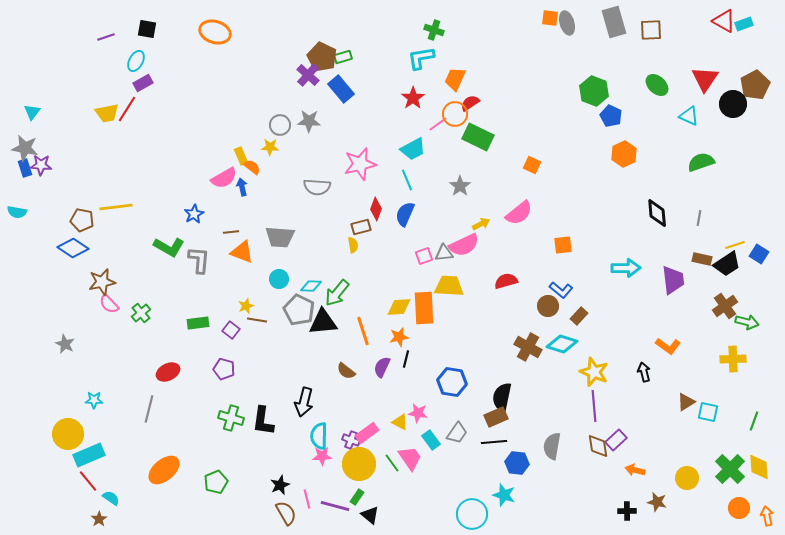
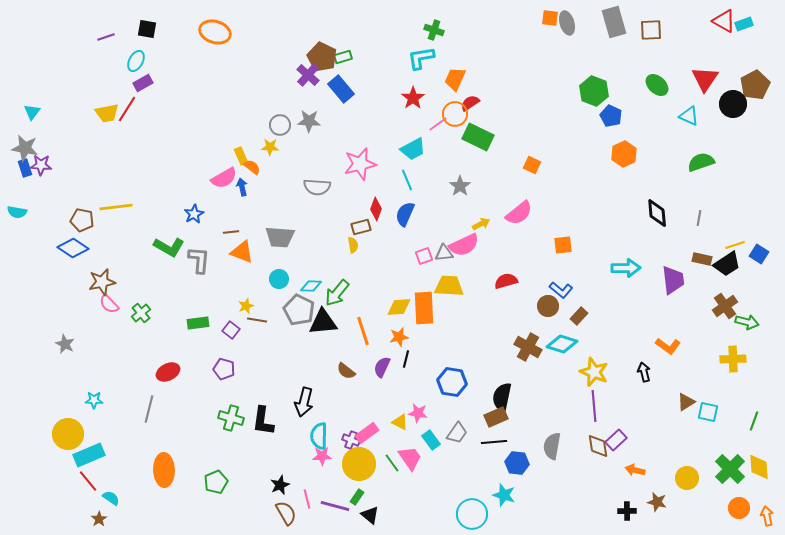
orange ellipse at (164, 470): rotated 52 degrees counterclockwise
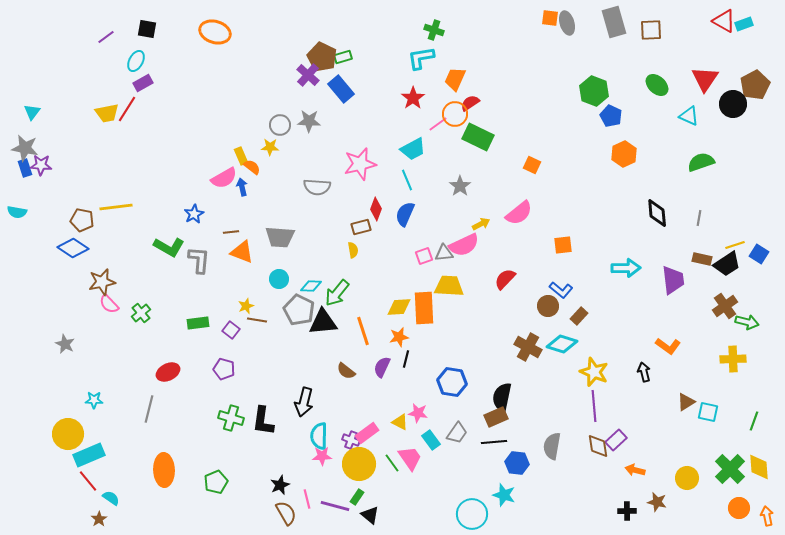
purple line at (106, 37): rotated 18 degrees counterclockwise
yellow semicircle at (353, 245): moved 5 px down
red semicircle at (506, 281): moved 1 px left, 2 px up; rotated 30 degrees counterclockwise
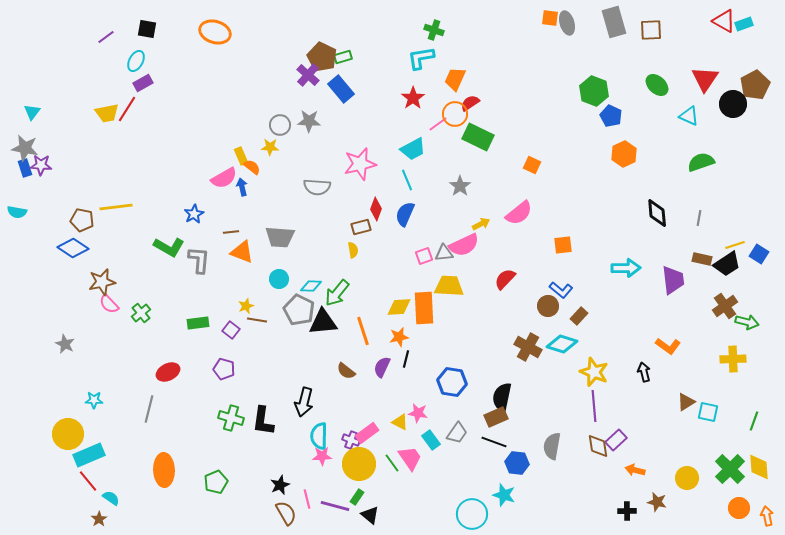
black line at (494, 442): rotated 25 degrees clockwise
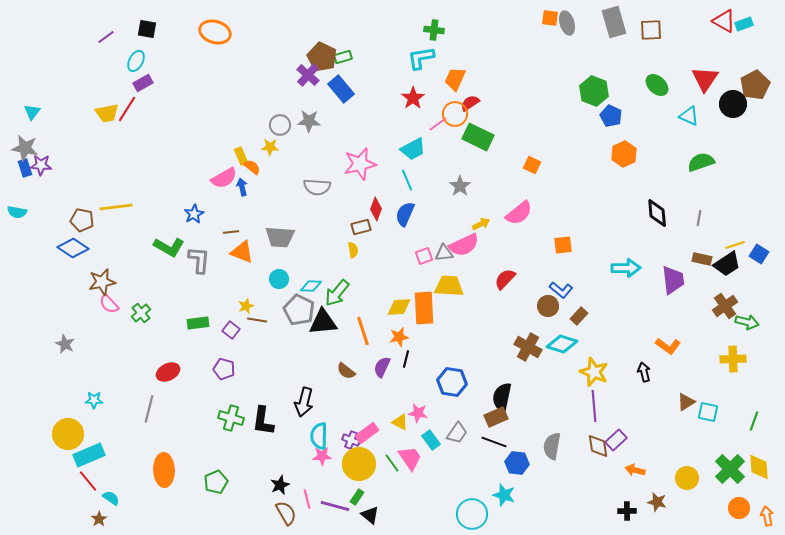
green cross at (434, 30): rotated 12 degrees counterclockwise
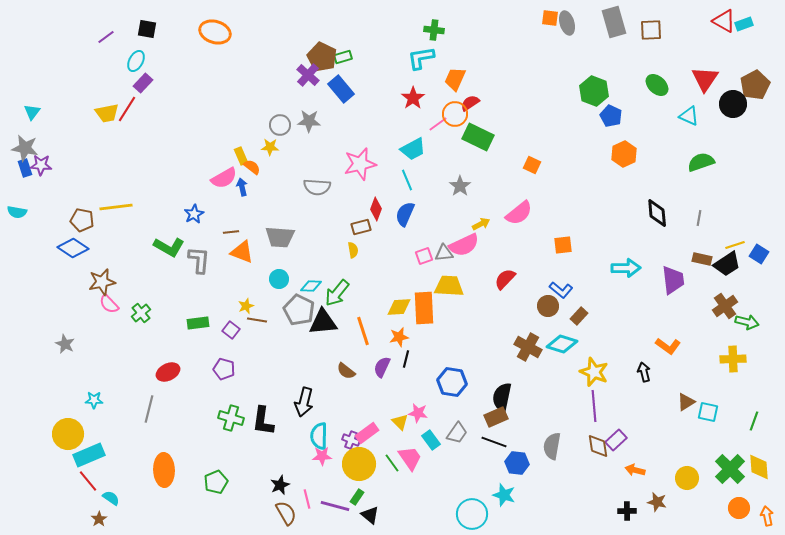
purple rectangle at (143, 83): rotated 18 degrees counterclockwise
yellow triangle at (400, 422): rotated 18 degrees clockwise
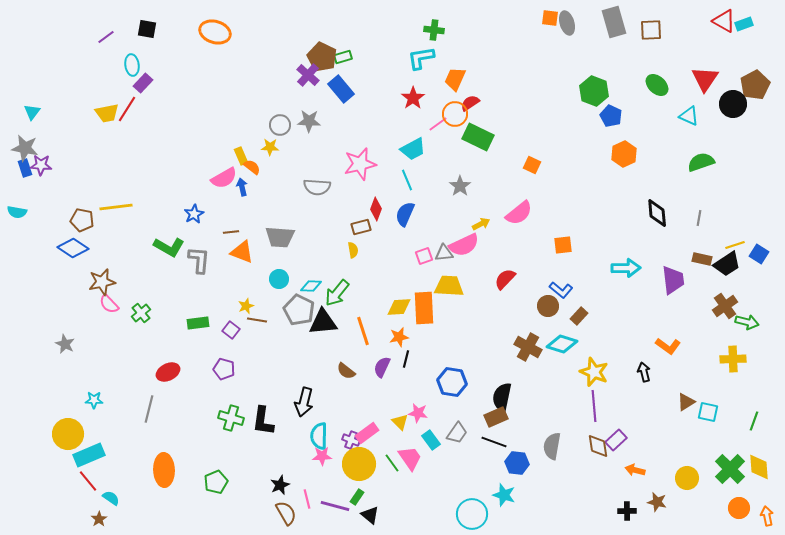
cyan ellipse at (136, 61): moved 4 px left, 4 px down; rotated 35 degrees counterclockwise
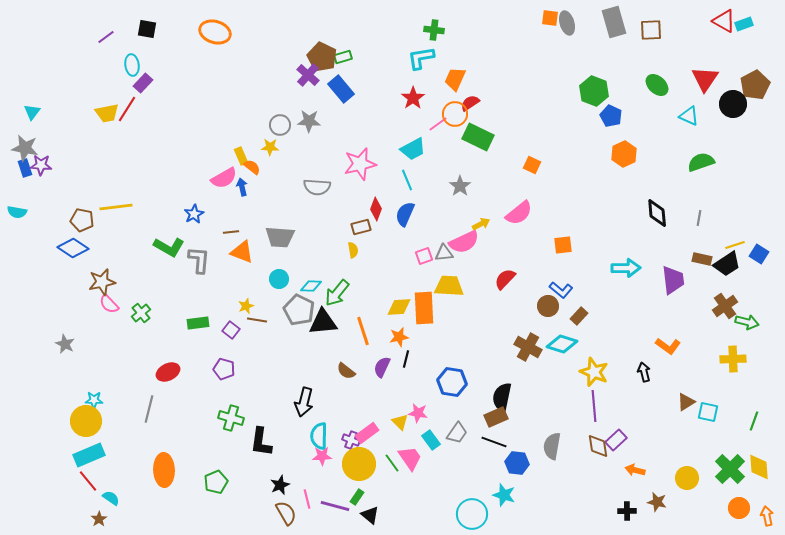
pink semicircle at (464, 245): moved 3 px up
black L-shape at (263, 421): moved 2 px left, 21 px down
yellow circle at (68, 434): moved 18 px right, 13 px up
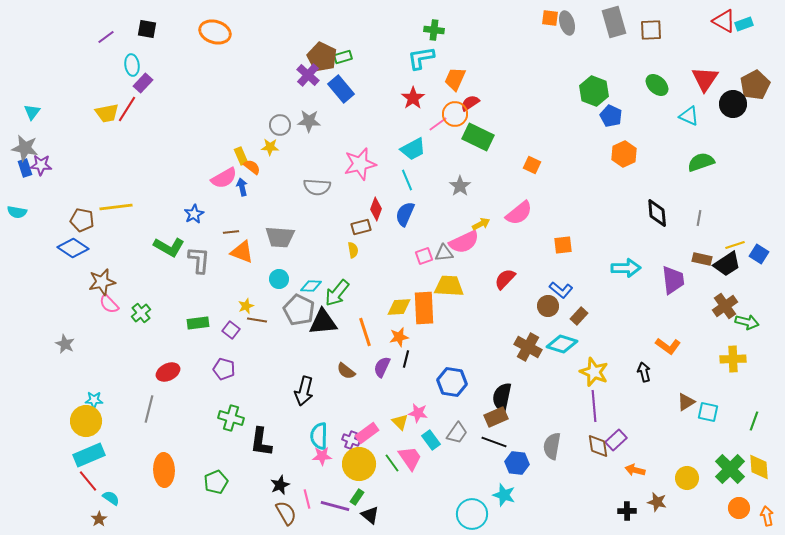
orange line at (363, 331): moved 2 px right, 1 px down
black arrow at (304, 402): moved 11 px up
